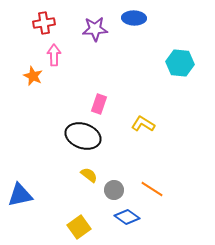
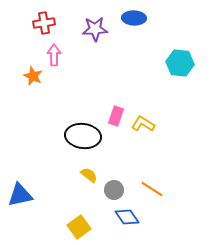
pink rectangle: moved 17 px right, 12 px down
black ellipse: rotated 12 degrees counterclockwise
blue diamond: rotated 20 degrees clockwise
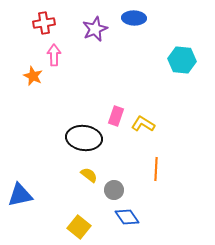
purple star: rotated 20 degrees counterclockwise
cyan hexagon: moved 2 px right, 3 px up
black ellipse: moved 1 px right, 2 px down
orange line: moved 4 px right, 20 px up; rotated 60 degrees clockwise
yellow square: rotated 15 degrees counterclockwise
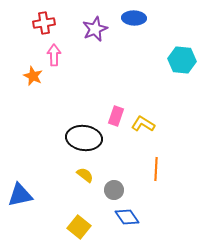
yellow semicircle: moved 4 px left
